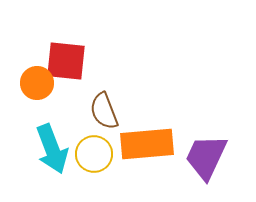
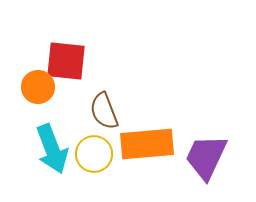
orange circle: moved 1 px right, 4 px down
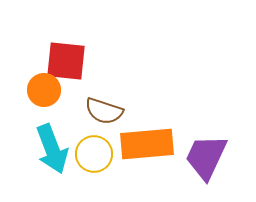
orange circle: moved 6 px right, 3 px down
brown semicircle: rotated 51 degrees counterclockwise
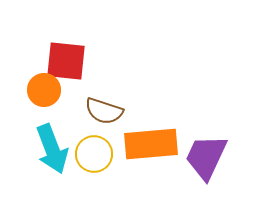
orange rectangle: moved 4 px right
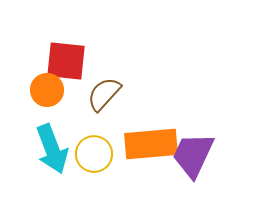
orange circle: moved 3 px right
brown semicircle: moved 17 px up; rotated 114 degrees clockwise
purple trapezoid: moved 13 px left, 2 px up
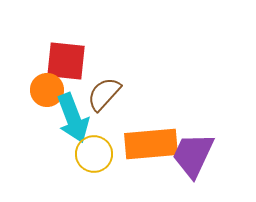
cyan arrow: moved 21 px right, 31 px up
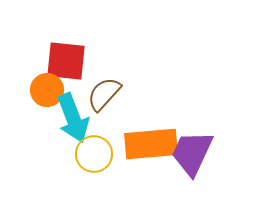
purple trapezoid: moved 1 px left, 2 px up
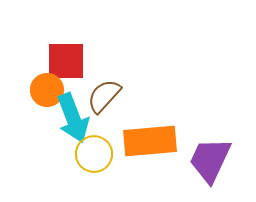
red square: rotated 6 degrees counterclockwise
brown semicircle: moved 2 px down
orange rectangle: moved 1 px left, 3 px up
purple trapezoid: moved 18 px right, 7 px down
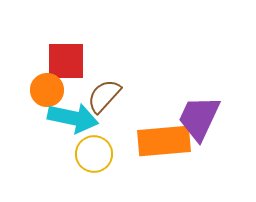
cyan arrow: rotated 57 degrees counterclockwise
orange rectangle: moved 14 px right
purple trapezoid: moved 11 px left, 42 px up
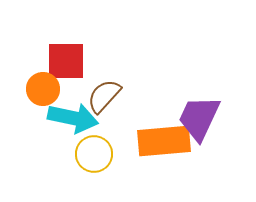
orange circle: moved 4 px left, 1 px up
